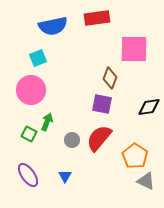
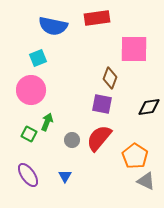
blue semicircle: rotated 24 degrees clockwise
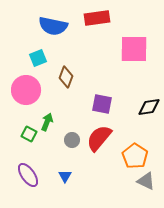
brown diamond: moved 44 px left, 1 px up
pink circle: moved 5 px left
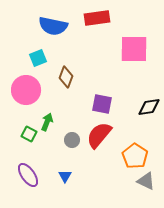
red semicircle: moved 3 px up
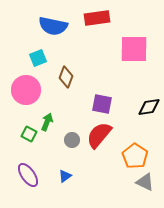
blue triangle: rotated 24 degrees clockwise
gray triangle: moved 1 px left, 1 px down
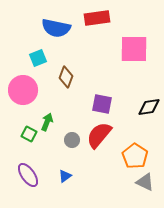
blue semicircle: moved 3 px right, 2 px down
pink circle: moved 3 px left
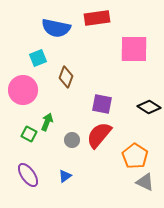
black diamond: rotated 40 degrees clockwise
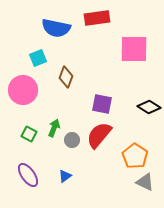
green arrow: moved 7 px right, 6 px down
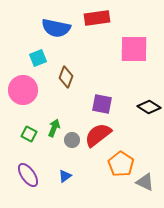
red semicircle: moved 1 px left; rotated 12 degrees clockwise
orange pentagon: moved 14 px left, 8 px down
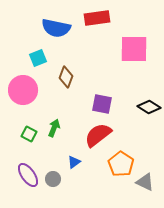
gray circle: moved 19 px left, 39 px down
blue triangle: moved 9 px right, 14 px up
